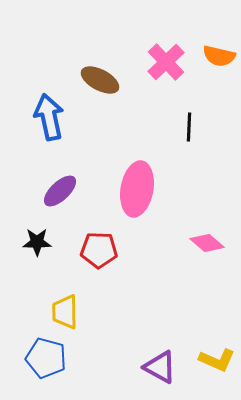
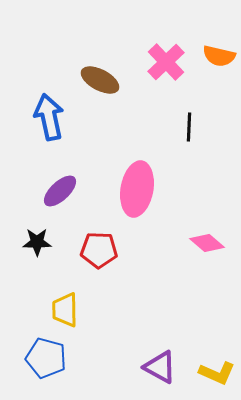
yellow trapezoid: moved 2 px up
yellow L-shape: moved 13 px down
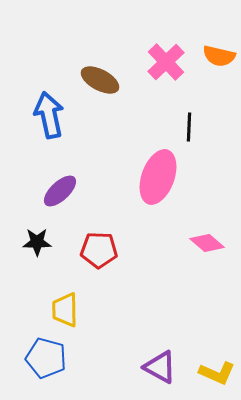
blue arrow: moved 2 px up
pink ellipse: moved 21 px right, 12 px up; rotated 10 degrees clockwise
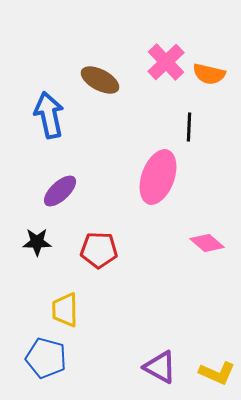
orange semicircle: moved 10 px left, 18 px down
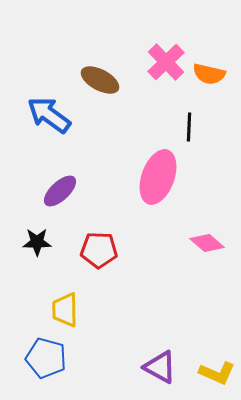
blue arrow: rotated 42 degrees counterclockwise
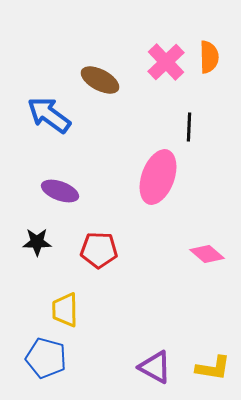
orange semicircle: moved 17 px up; rotated 104 degrees counterclockwise
purple ellipse: rotated 63 degrees clockwise
pink diamond: moved 11 px down
purple triangle: moved 5 px left
yellow L-shape: moved 4 px left, 5 px up; rotated 15 degrees counterclockwise
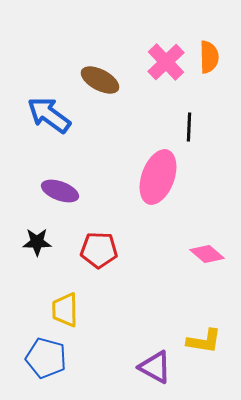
yellow L-shape: moved 9 px left, 27 px up
